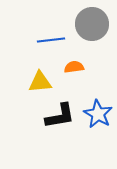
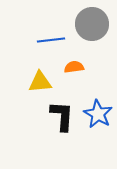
black L-shape: moved 2 px right; rotated 76 degrees counterclockwise
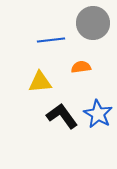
gray circle: moved 1 px right, 1 px up
orange semicircle: moved 7 px right
black L-shape: rotated 40 degrees counterclockwise
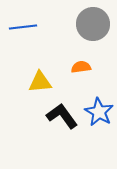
gray circle: moved 1 px down
blue line: moved 28 px left, 13 px up
blue star: moved 1 px right, 2 px up
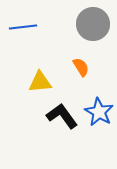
orange semicircle: rotated 66 degrees clockwise
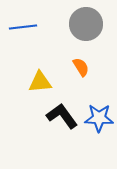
gray circle: moved 7 px left
blue star: moved 6 px down; rotated 28 degrees counterclockwise
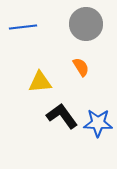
blue star: moved 1 px left, 5 px down
